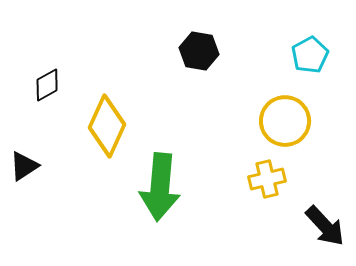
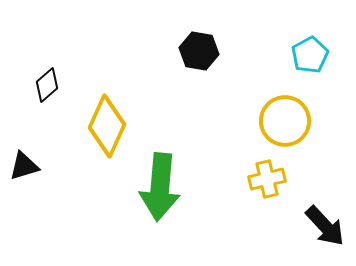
black diamond: rotated 12 degrees counterclockwise
black triangle: rotated 16 degrees clockwise
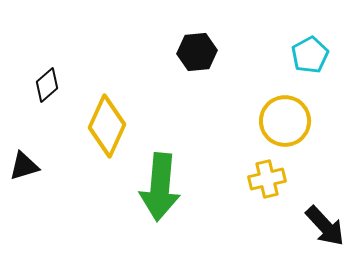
black hexagon: moved 2 px left, 1 px down; rotated 15 degrees counterclockwise
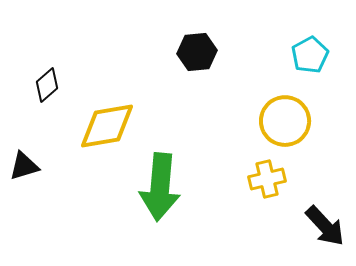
yellow diamond: rotated 56 degrees clockwise
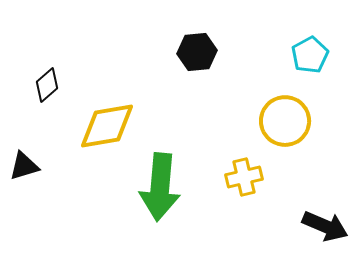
yellow cross: moved 23 px left, 2 px up
black arrow: rotated 24 degrees counterclockwise
